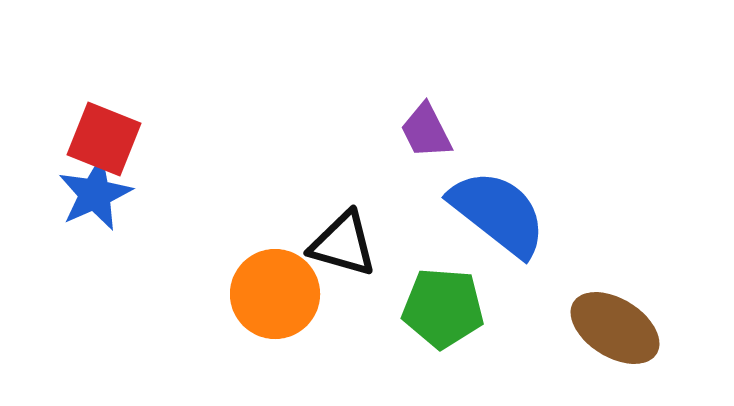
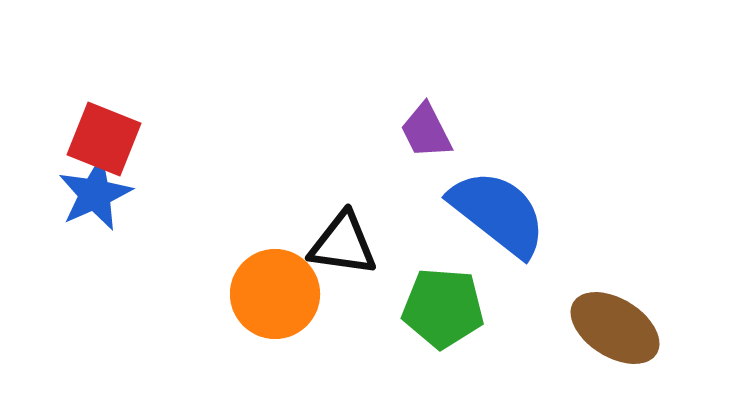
black triangle: rotated 8 degrees counterclockwise
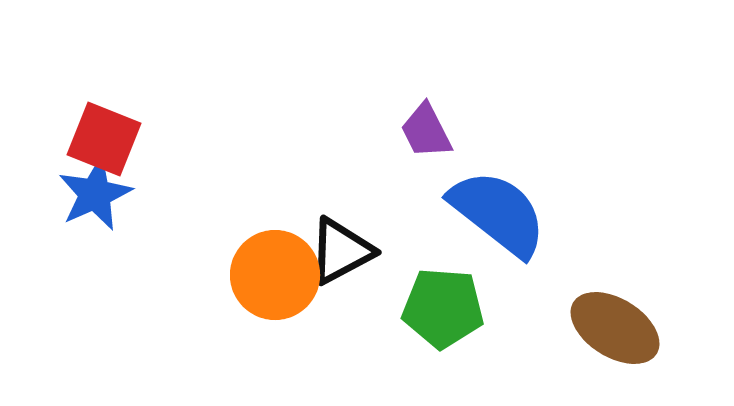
black triangle: moved 2 px left, 7 px down; rotated 36 degrees counterclockwise
orange circle: moved 19 px up
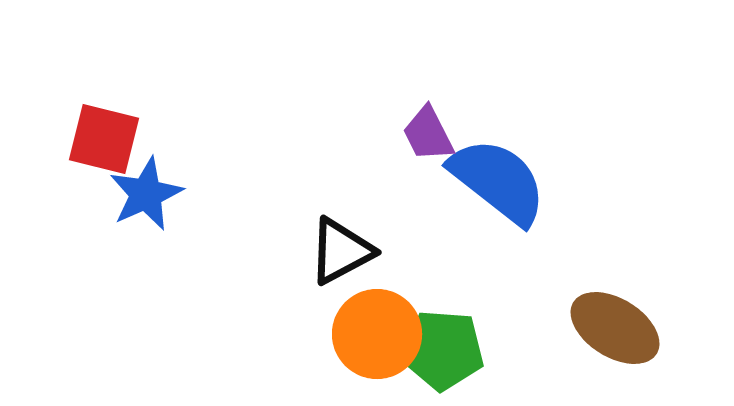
purple trapezoid: moved 2 px right, 3 px down
red square: rotated 8 degrees counterclockwise
blue star: moved 51 px right
blue semicircle: moved 32 px up
orange circle: moved 102 px right, 59 px down
green pentagon: moved 42 px down
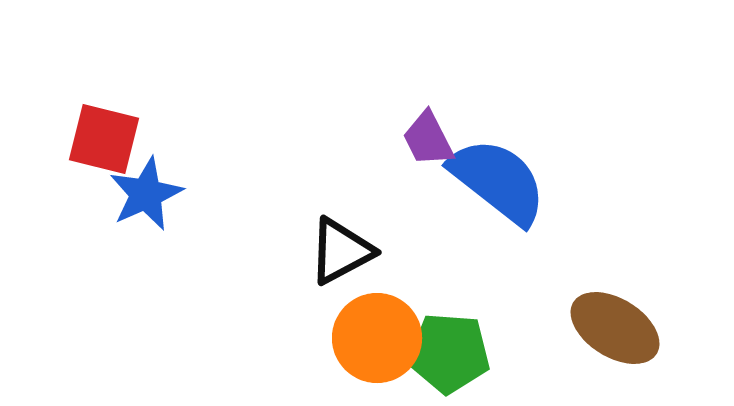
purple trapezoid: moved 5 px down
orange circle: moved 4 px down
green pentagon: moved 6 px right, 3 px down
